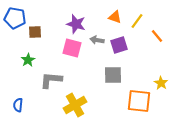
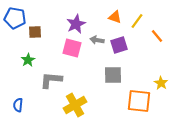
purple star: rotated 30 degrees clockwise
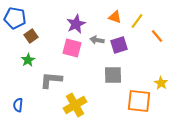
brown square: moved 4 px left, 4 px down; rotated 32 degrees counterclockwise
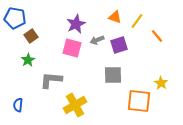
gray arrow: rotated 32 degrees counterclockwise
